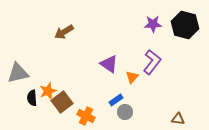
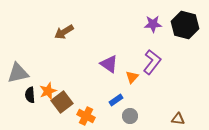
black semicircle: moved 2 px left, 3 px up
gray circle: moved 5 px right, 4 px down
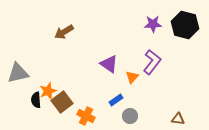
black semicircle: moved 6 px right, 5 px down
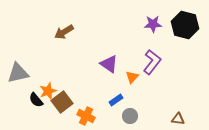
black semicircle: rotated 35 degrees counterclockwise
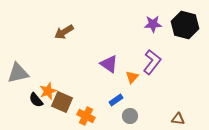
brown square: rotated 30 degrees counterclockwise
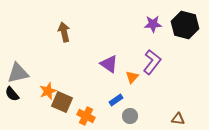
brown arrow: rotated 108 degrees clockwise
black semicircle: moved 24 px left, 6 px up
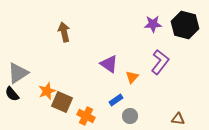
purple L-shape: moved 8 px right
gray triangle: rotated 20 degrees counterclockwise
orange star: moved 1 px left
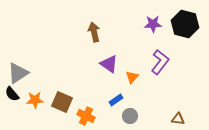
black hexagon: moved 1 px up
brown arrow: moved 30 px right
orange star: moved 12 px left, 9 px down; rotated 18 degrees clockwise
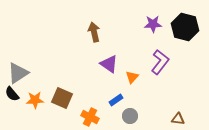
black hexagon: moved 3 px down
brown square: moved 4 px up
orange cross: moved 4 px right, 1 px down
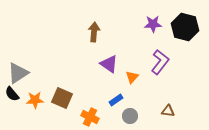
brown arrow: rotated 18 degrees clockwise
brown triangle: moved 10 px left, 8 px up
